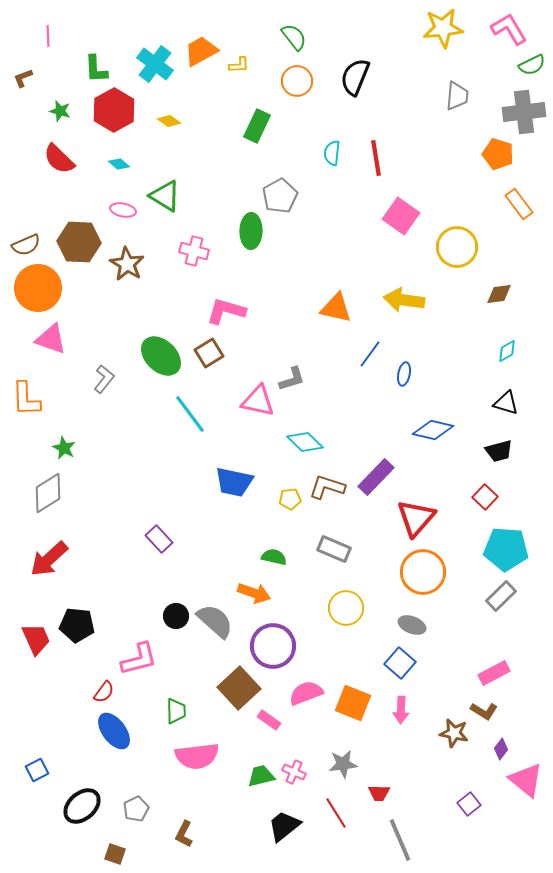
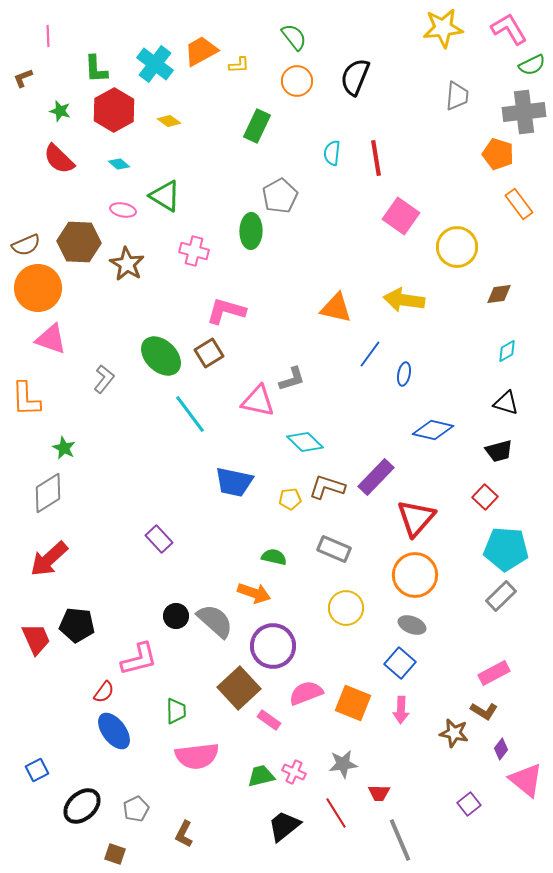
orange circle at (423, 572): moved 8 px left, 3 px down
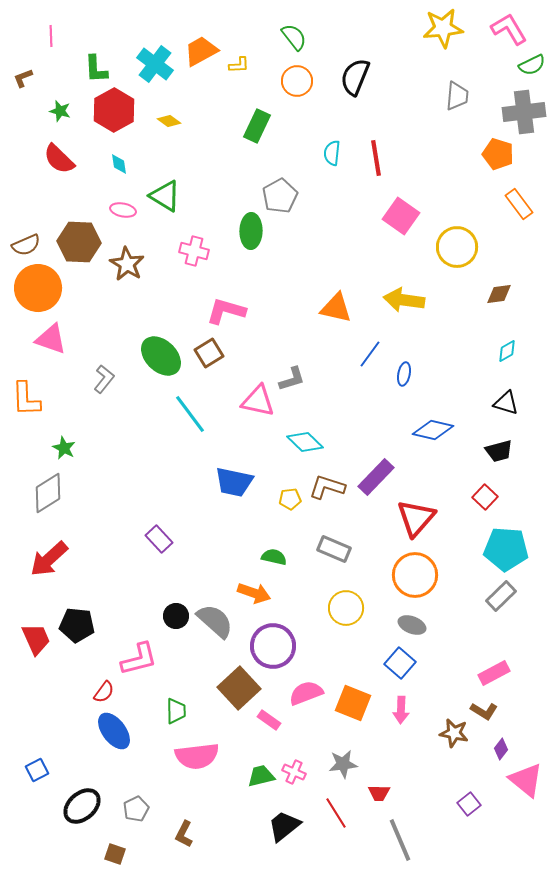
pink line at (48, 36): moved 3 px right
cyan diamond at (119, 164): rotated 40 degrees clockwise
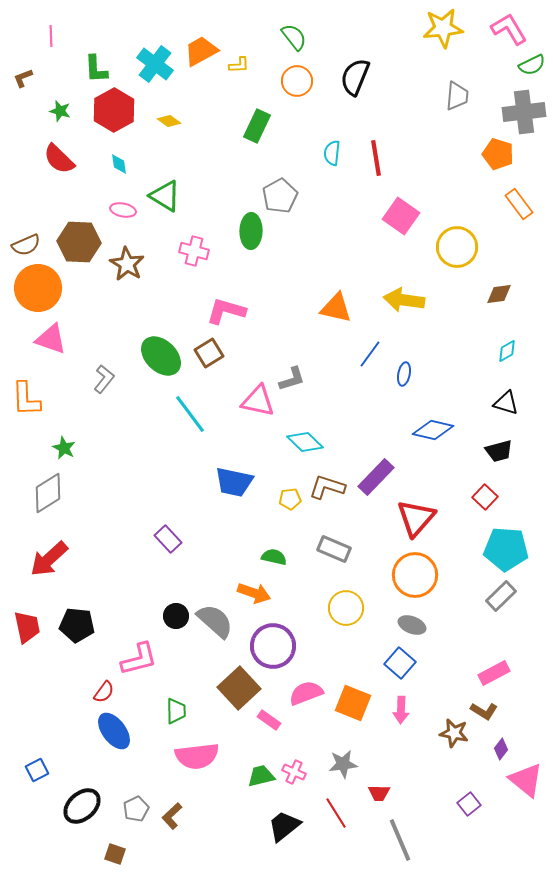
purple rectangle at (159, 539): moved 9 px right
red trapezoid at (36, 639): moved 9 px left, 12 px up; rotated 12 degrees clockwise
brown L-shape at (184, 834): moved 12 px left, 18 px up; rotated 20 degrees clockwise
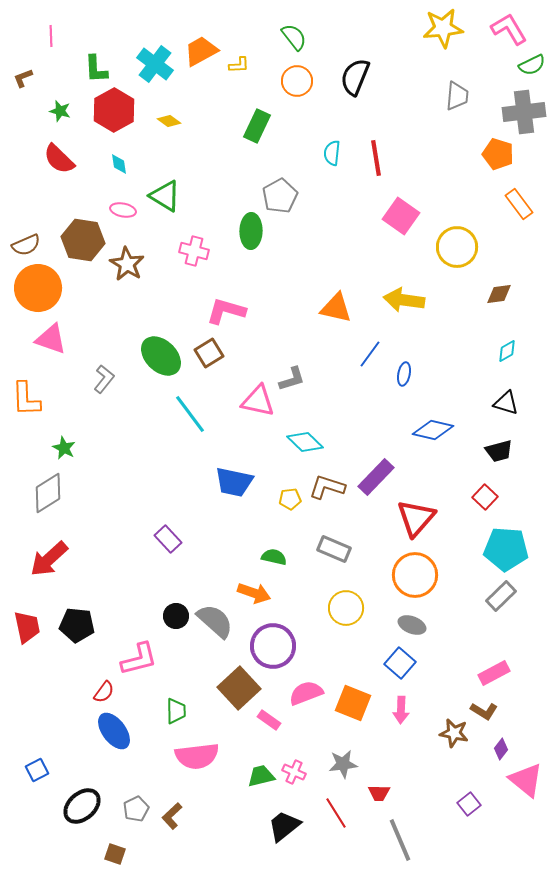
brown hexagon at (79, 242): moved 4 px right, 2 px up; rotated 6 degrees clockwise
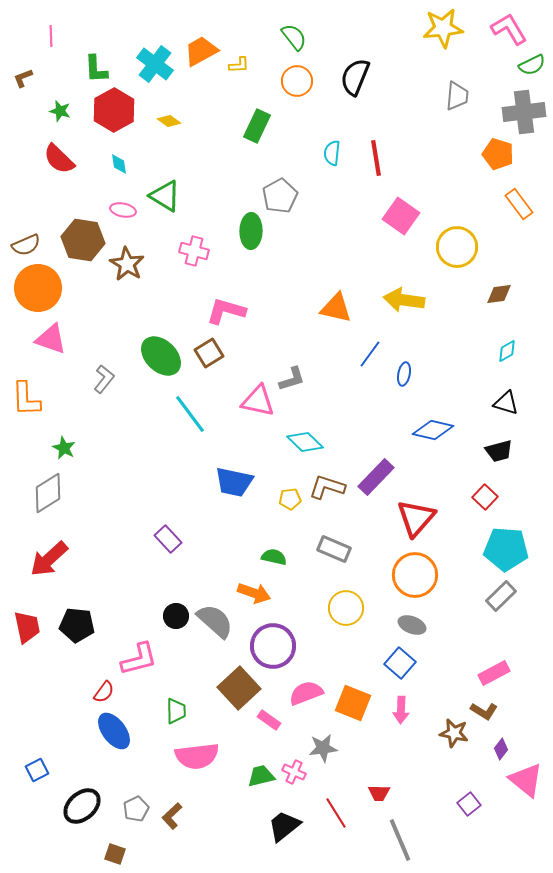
gray star at (343, 764): moved 20 px left, 16 px up
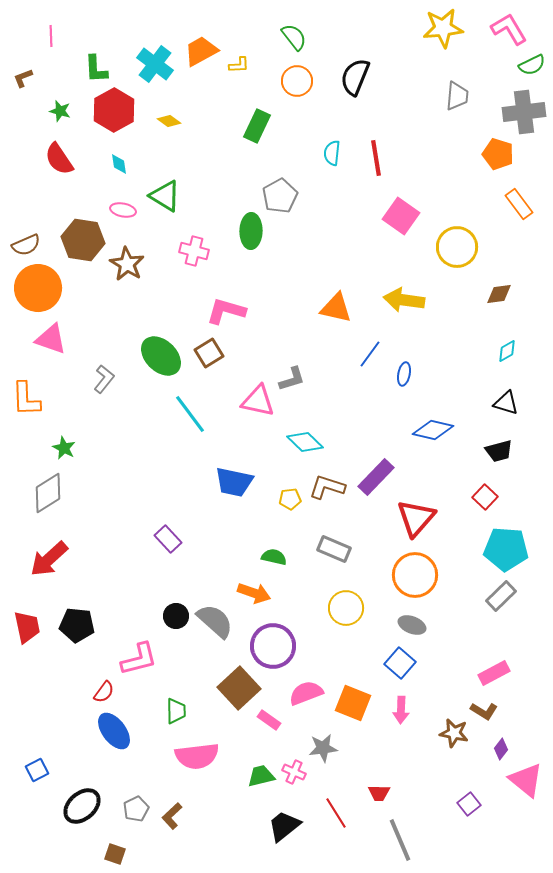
red semicircle at (59, 159): rotated 12 degrees clockwise
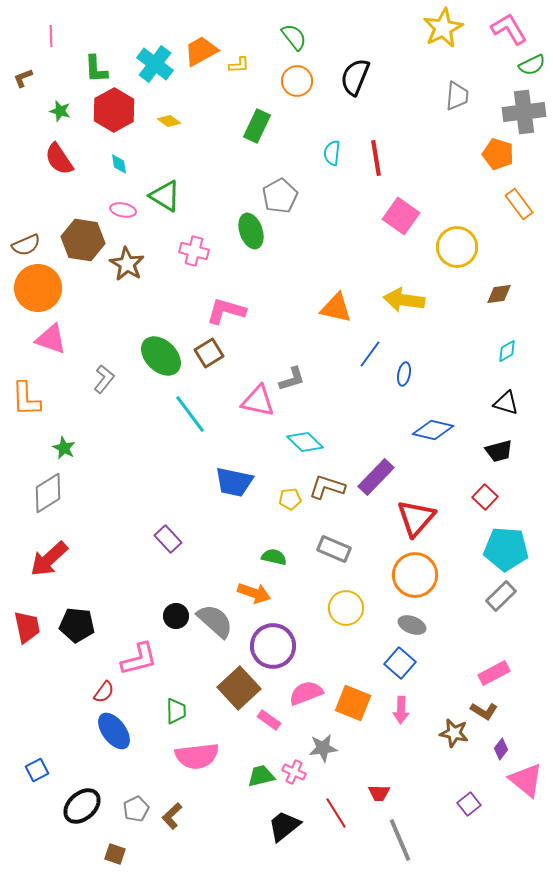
yellow star at (443, 28): rotated 21 degrees counterclockwise
green ellipse at (251, 231): rotated 20 degrees counterclockwise
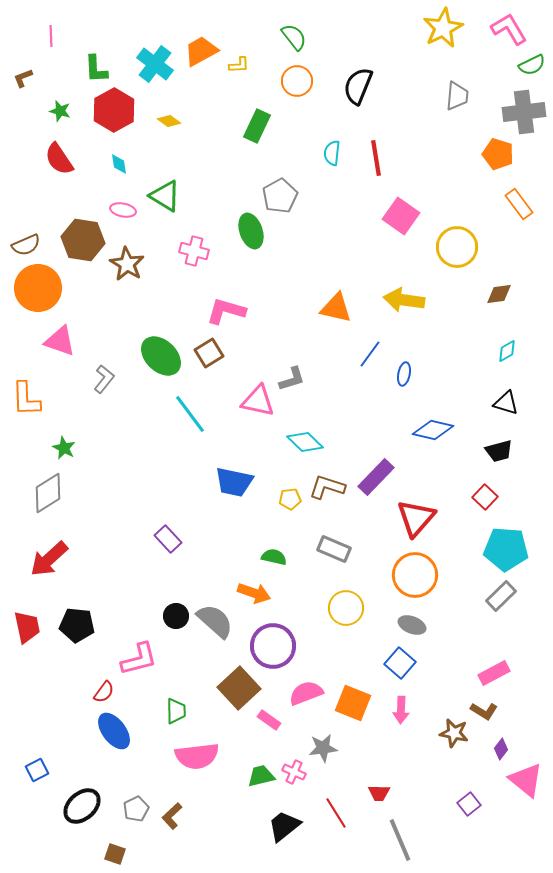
black semicircle at (355, 77): moved 3 px right, 9 px down
pink triangle at (51, 339): moved 9 px right, 2 px down
